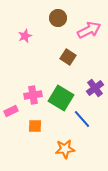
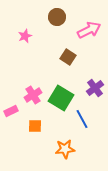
brown circle: moved 1 px left, 1 px up
pink cross: rotated 24 degrees counterclockwise
blue line: rotated 12 degrees clockwise
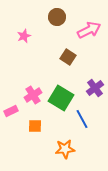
pink star: moved 1 px left
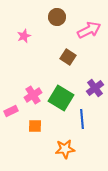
blue line: rotated 24 degrees clockwise
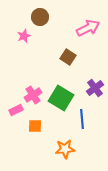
brown circle: moved 17 px left
pink arrow: moved 1 px left, 2 px up
pink rectangle: moved 5 px right, 1 px up
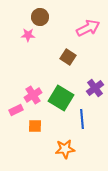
pink star: moved 4 px right, 1 px up; rotated 24 degrees clockwise
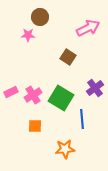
pink rectangle: moved 5 px left, 18 px up
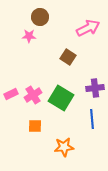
pink star: moved 1 px right, 1 px down
purple cross: rotated 30 degrees clockwise
pink rectangle: moved 2 px down
blue line: moved 10 px right
orange star: moved 1 px left, 2 px up
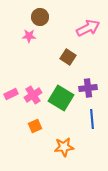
purple cross: moved 7 px left
orange square: rotated 24 degrees counterclockwise
